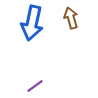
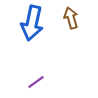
purple line: moved 1 px right, 4 px up
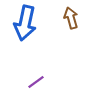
blue arrow: moved 7 px left
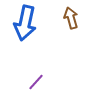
purple line: rotated 12 degrees counterclockwise
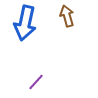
brown arrow: moved 4 px left, 2 px up
